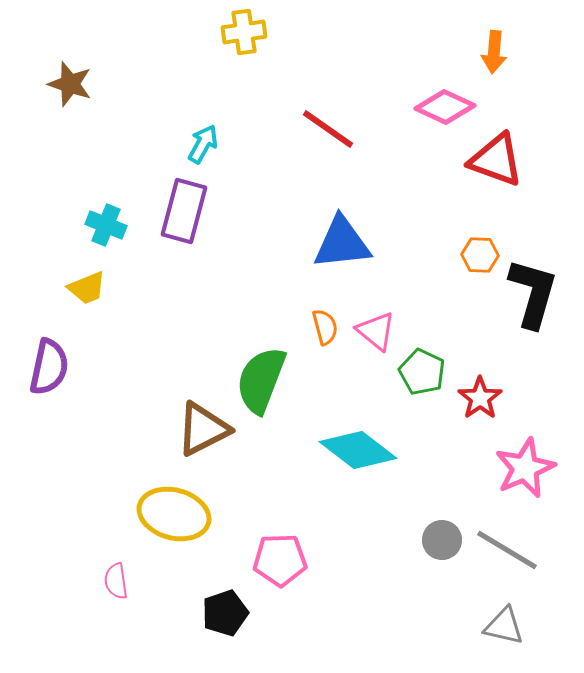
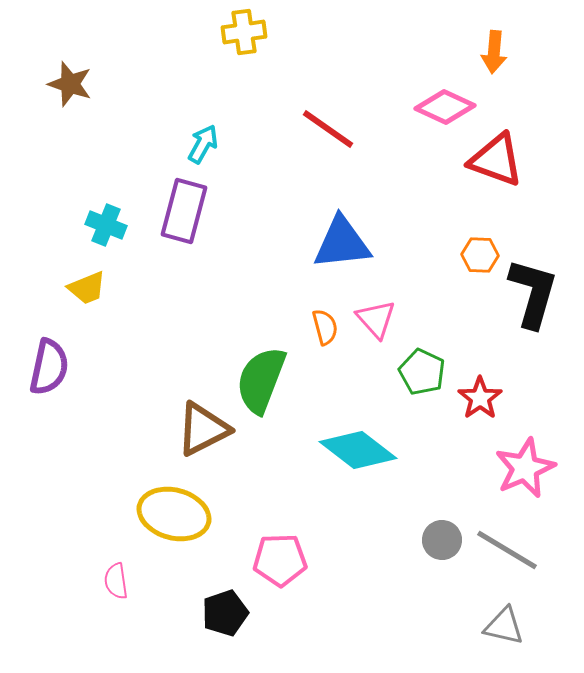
pink triangle: moved 12 px up; rotated 9 degrees clockwise
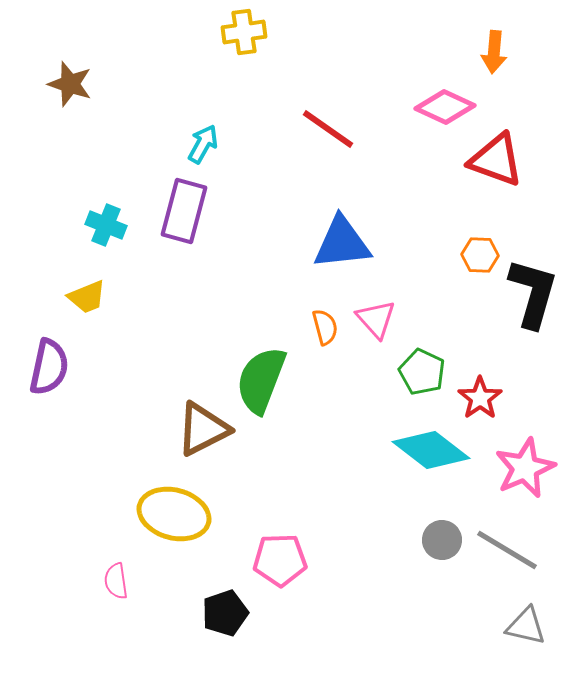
yellow trapezoid: moved 9 px down
cyan diamond: moved 73 px right
gray triangle: moved 22 px right
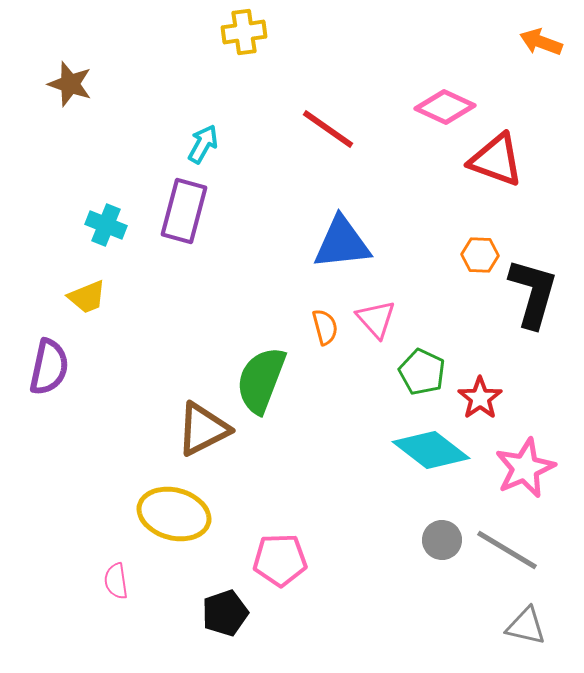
orange arrow: moved 47 px right, 10 px up; rotated 105 degrees clockwise
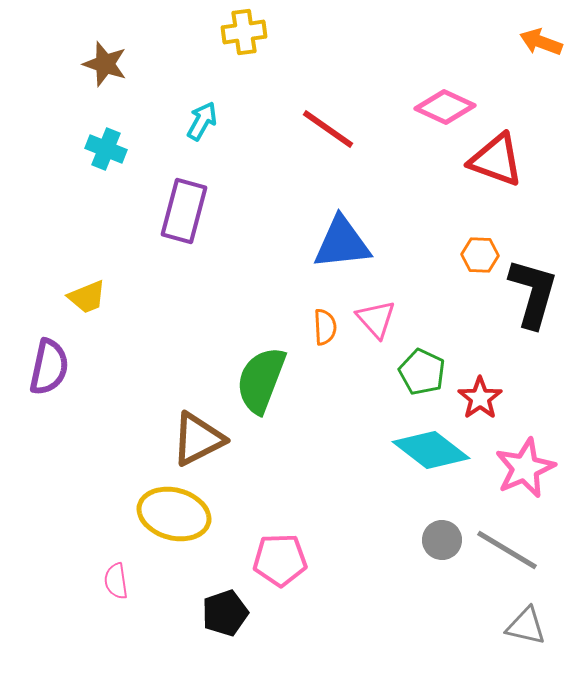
brown star: moved 35 px right, 20 px up
cyan arrow: moved 1 px left, 23 px up
cyan cross: moved 76 px up
orange semicircle: rotated 12 degrees clockwise
brown triangle: moved 5 px left, 10 px down
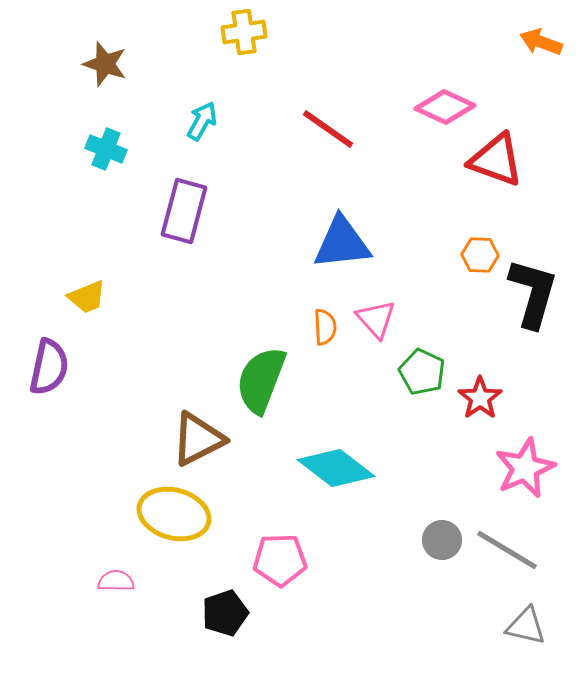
cyan diamond: moved 95 px left, 18 px down
pink semicircle: rotated 99 degrees clockwise
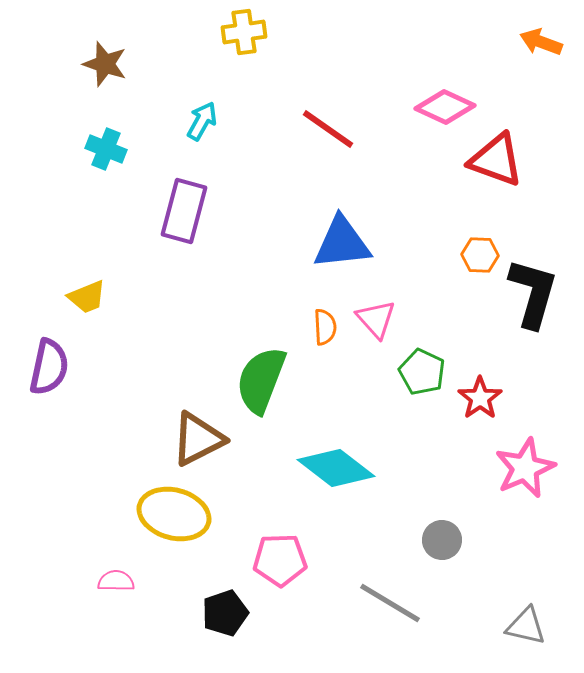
gray line: moved 117 px left, 53 px down
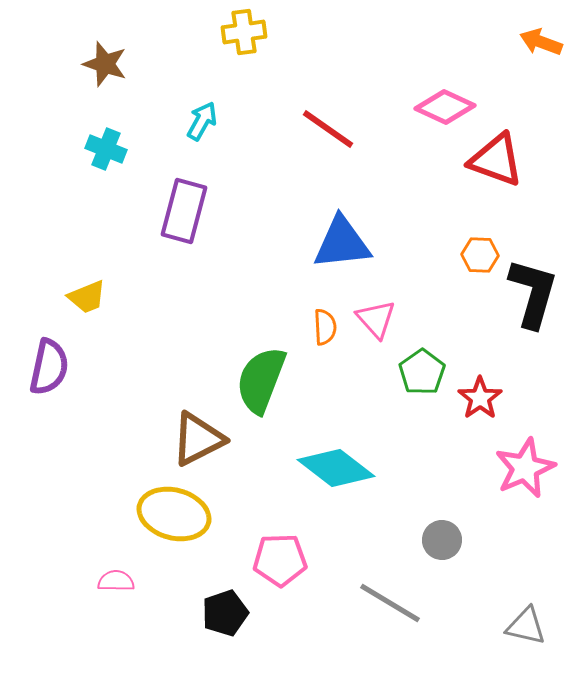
green pentagon: rotated 12 degrees clockwise
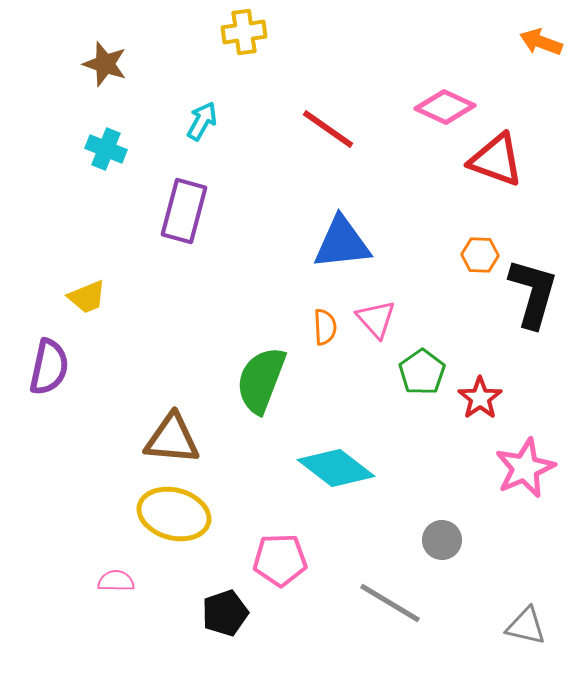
brown triangle: moved 26 px left; rotated 32 degrees clockwise
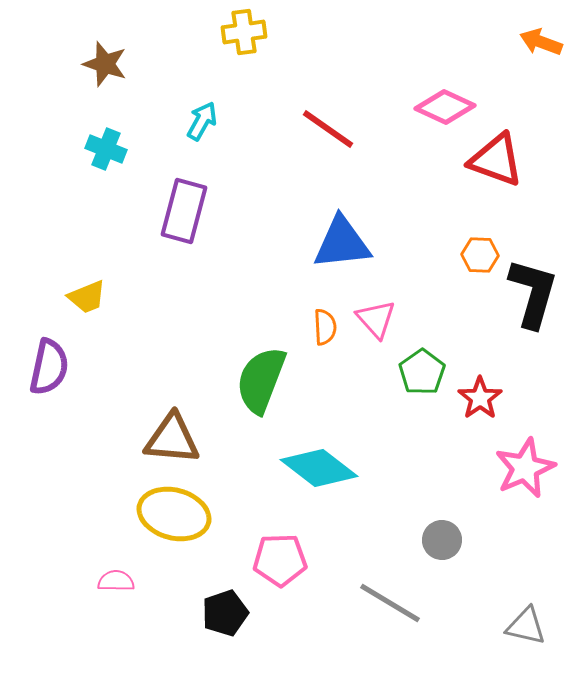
cyan diamond: moved 17 px left
